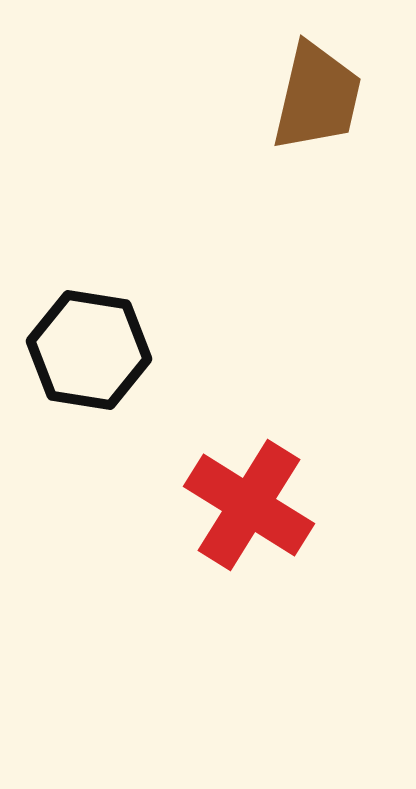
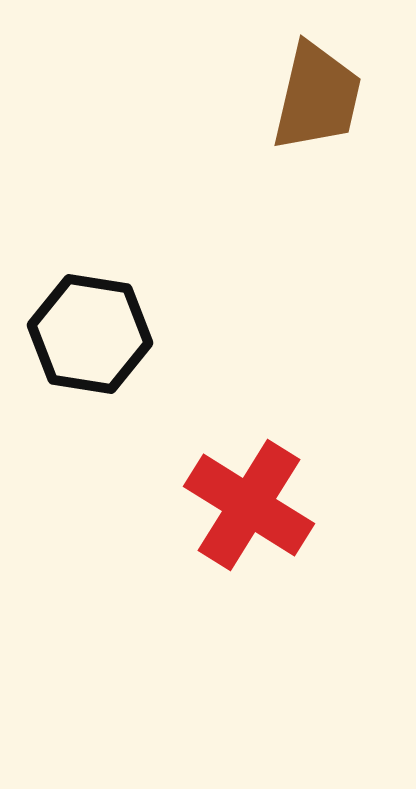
black hexagon: moved 1 px right, 16 px up
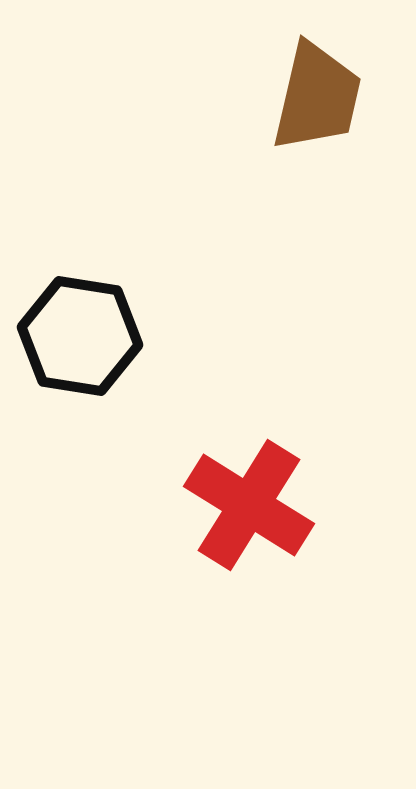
black hexagon: moved 10 px left, 2 px down
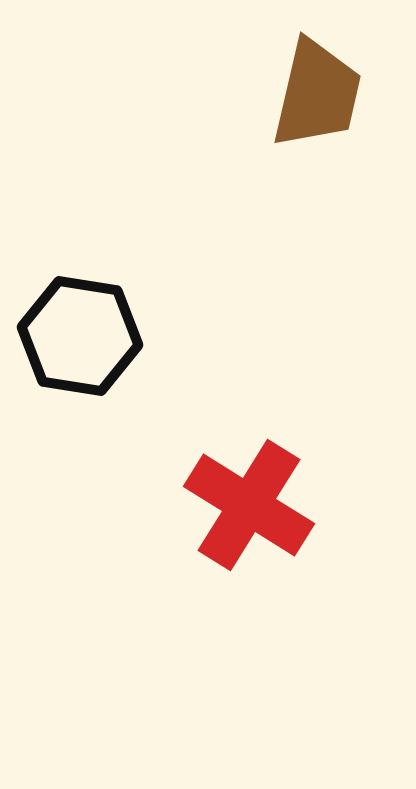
brown trapezoid: moved 3 px up
